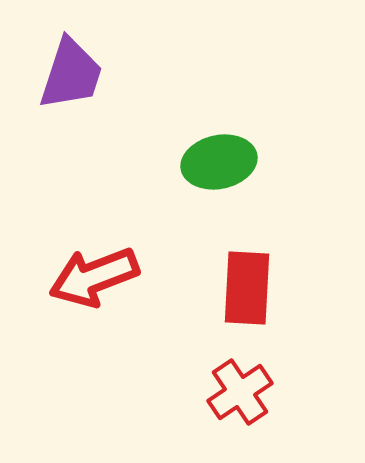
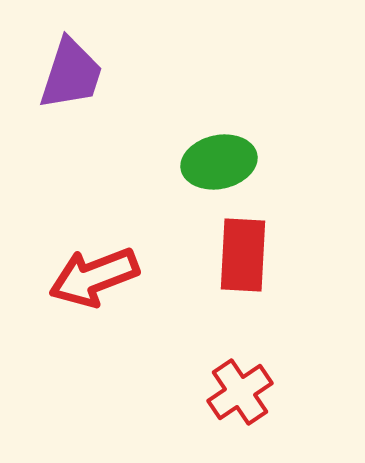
red rectangle: moved 4 px left, 33 px up
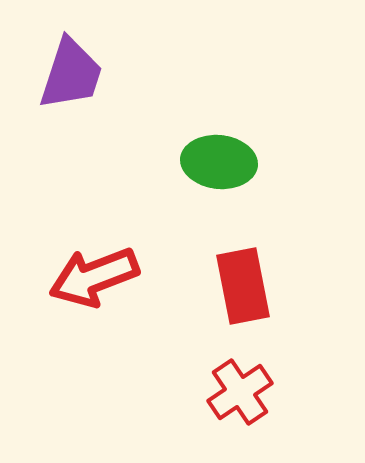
green ellipse: rotated 18 degrees clockwise
red rectangle: moved 31 px down; rotated 14 degrees counterclockwise
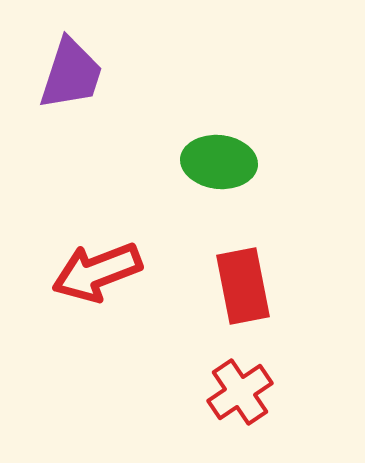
red arrow: moved 3 px right, 5 px up
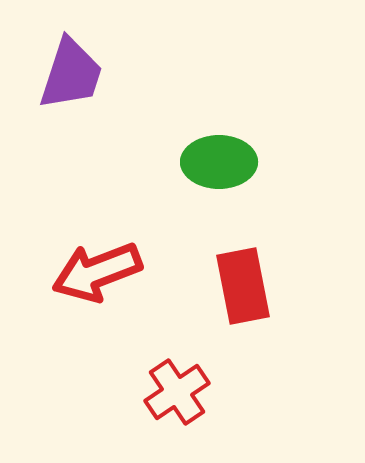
green ellipse: rotated 6 degrees counterclockwise
red cross: moved 63 px left
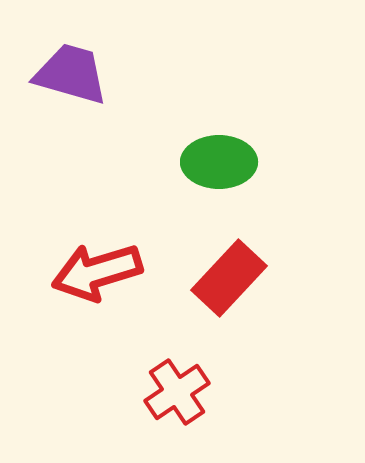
purple trapezoid: rotated 92 degrees counterclockwise
red arrow: rotated 4 degrees clockwise
red rectangle: moved 14 px left, 8 px up; rotated 54 degrees clockwise
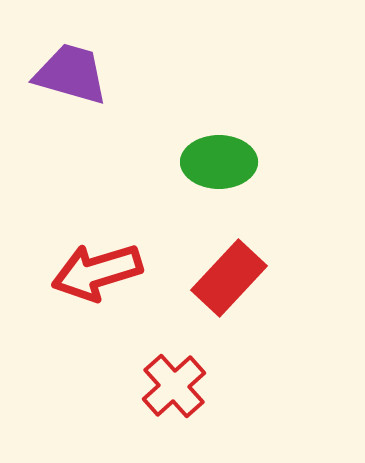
red cross: moved 3 px left, 6 px up; rotated 8 degrees counterclockwise
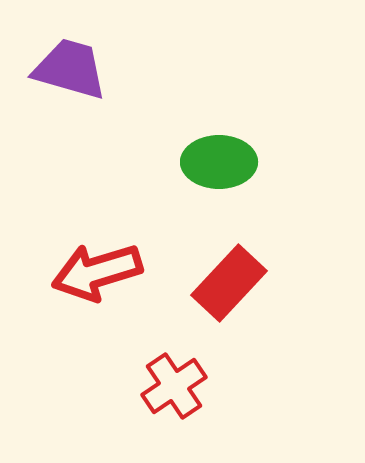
purple trapezoid: moved 1 px left, 5 px up
red rectangle: moved 5 px down
red cross: rotated 8 degrees clockwise
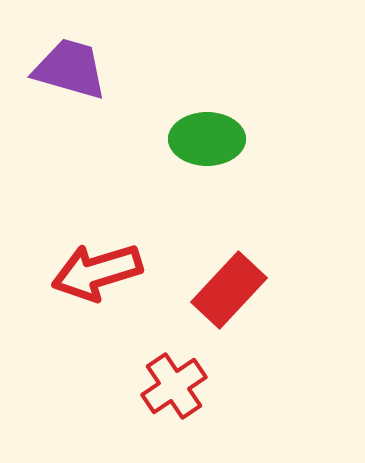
green ellipse: moved 12 px left, 23 px up
red rectangle: moved 7 px down
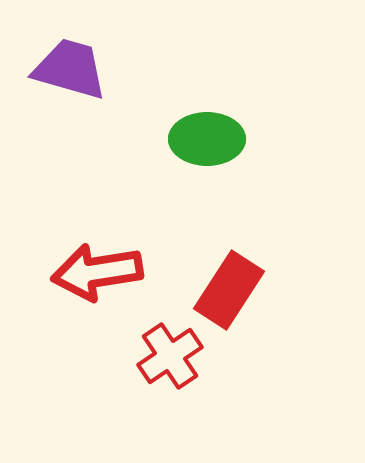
red arrow: rotated 8 degrees clockwise
red rectangle: rotated 10 degrees counterclockwise
red cross: moved 4 px left, 30 px up
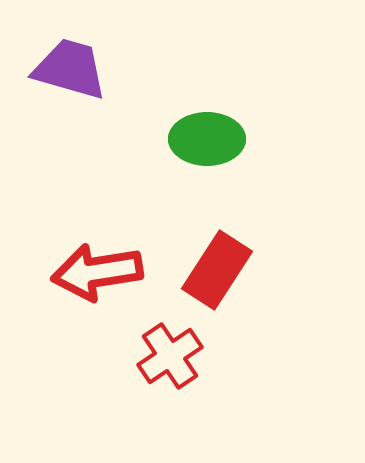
red rectangle: moved 12 px left, 20 px up
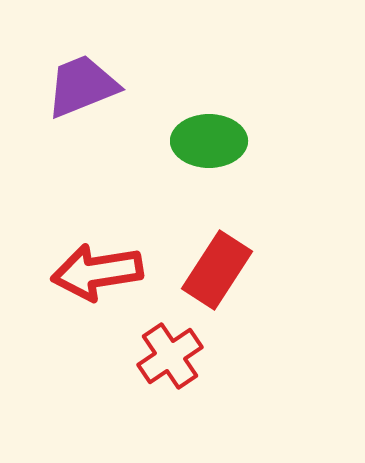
purple trapezoid: moved 12 px right, 17 px down; rotated 38 degrees counterclockwise
green ellipse: moved 2 px right, 2 px down
